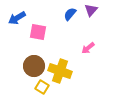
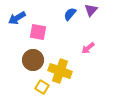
brown circle: moved 1 px left, 6 px up
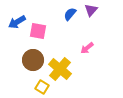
blue arrow: moved 4 px down
pink square: moved 1 px up
pink arrow: moved 1 px left
yellow cross: moved 2 px up; rotated 20 degrees clockwise
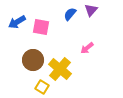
pink square: moved 3 px right, 4 px up
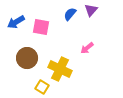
blue arrow: moved 1 px left
brown circle: moved 6 px left, 2 px up
yellow cross: rotated 15 degrees counterclockwise
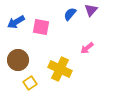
brown circle: moved 9 px left, 2 px down
yellow square: moved 12 px left, 4 px up; rotated 24 degrees clockwise
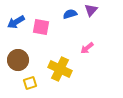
blue semicircle: rotated 32 degrees clockwise
yellow square: rotated 16 degrees clockwise
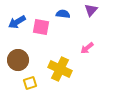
blue semicircle: moved 7 px left; rotated 24 degrees clockwise
blue arrow: moved 1 px right
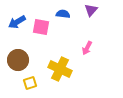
pink arrow: rotated 24 degrees counterclockwise
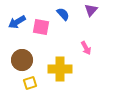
blue semicircle: rotated 40 degrees clockwise
pink arrow: moved 1 px left; rotated 56 degrees counterclockwise
brown circle: moved 4 px right
yellow cross: rotated 25 degrees counterclockwise
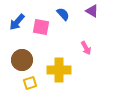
purple triangle: moved 1 px right, 1 px down; rotated 40 degrees counterclockwise
blue arrow: rotated 18 degrees counterclockwise
yellow cross: moved 1 px left, 1 px down
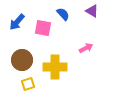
pink square: moved 2 px right, 1 px down
pink arrow: rotated 88 degrees counterclockwise
yellow cross: moved 4 px left, 3 px up
yellow square: moved 2 px left, 1 px down
